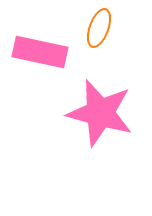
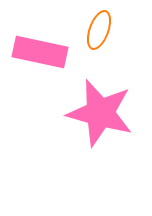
orange ellipse: moved 2 px down
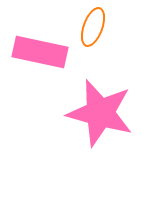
orange ellipse: moved 6 px left, 3 px up
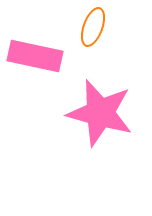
pink rectangle: moved 5 px left, 4 px down
